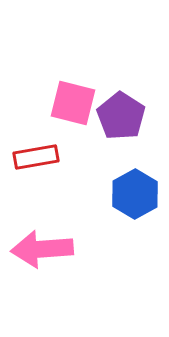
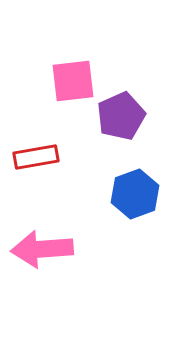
pink square: moved 22 px up; rotated 21 degrees counterclockwise
purple pentagon: rotated 15 degrees clockwise
blue hexagon: rotated 9 degrees clockwise
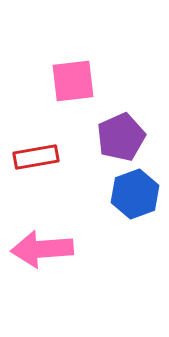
purple pentagon: moved 21 px down
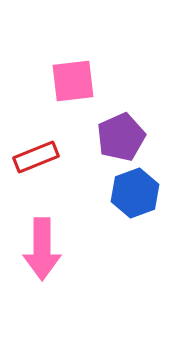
red rectangle: rotated 12 degrees counterclockwise
blue hexagon: moved 1 px up
pink arrow: rotated 86 degrees counterclockwise
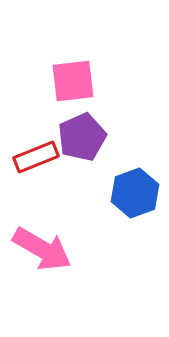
purple pentagon: moved 39 px left
pink arrow: rotated 60 degrees counterclockwise
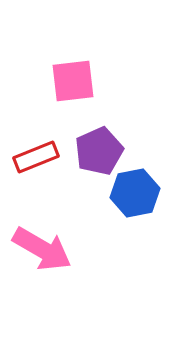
purple pentagon: moved 17 px right, 14 px down
blue hexagon: rotated 9 degrees clockwise
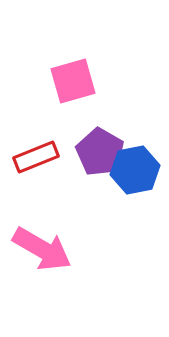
pink square: rotated 9 degrees counterclockwise
purple pentagon: moved 1 px right, 1 px down; rotated 18 degrees counterclockwise
blue hexagon: moved 23 px up
